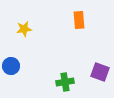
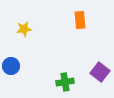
orange rectangle: moved 1 px right
purple square: rotated 18 degrees clockwise
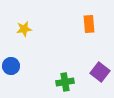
orange rectangle: moved 9 px right, 4 px down
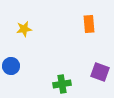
purple square: rotated 18 degrees counterclockwise
green cross: moved 3 px left, 2 px down
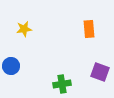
orange rectangle: moved 5 px down
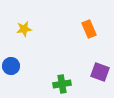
orange rectangle: rotated 18 degrees counterclockwise
